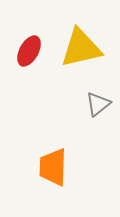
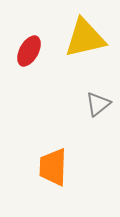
yellow triangle: moved 4 px right, 10 px up
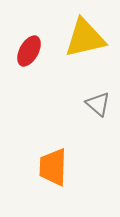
gray triangle: rotated 40 degrees counterclockwise
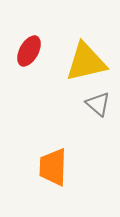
yellow triangle: moved 1 px right, 24 px down
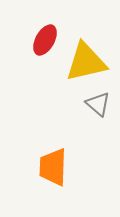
red ellipse: moved 16 px right, 11 px up
